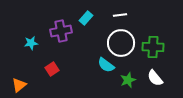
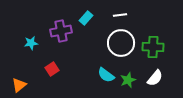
cyan semicircle: moved 10 px down
white semicircle: rotated 102 degrees counterclockwise
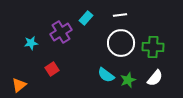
purple cross: moved 1 px down; rotated 20 degrees counterclockwise
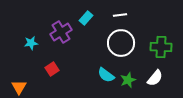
green cross: moved 8 px right
orange triangle: moved 2 px down; rotated 21 degrees counterclockwise
